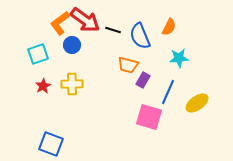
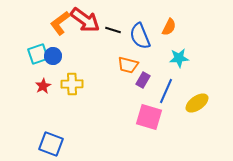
blue circle: moved 19 px left, 11 px down
blue line: moved 2 px left, 1 px up
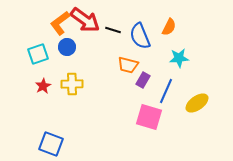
blue circle: moved 14 px right, 9 px up
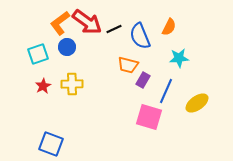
red arrow: moved 2 px right, 2 px down
black line: moved 1 px right, 1 px up; rotated 42 degrees counterclockwise
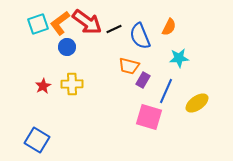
cyan square: moved 30 px up
orange trapezoid: moved 1 px right, 1 px down
blue square: moved 14 px left, 4 px up; rotated 10 degrees clockwise
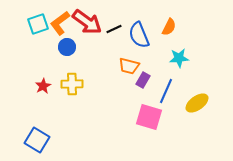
blue semicircle: moved 1 px left, 1 px up
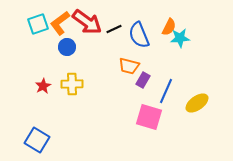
cyan star: moved 1 px right, 20 px up
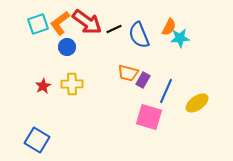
orange trapezoid: moved 1 px left, 7 px down
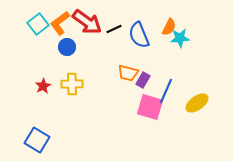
cyan square: rotated 20 degrees counterclockwise
pink square: moved 1 px right, 10 px up
